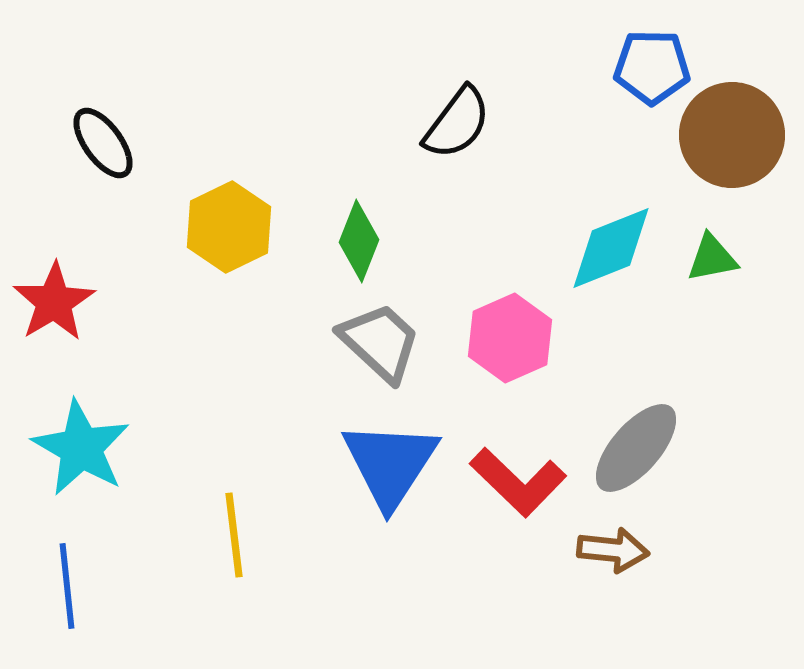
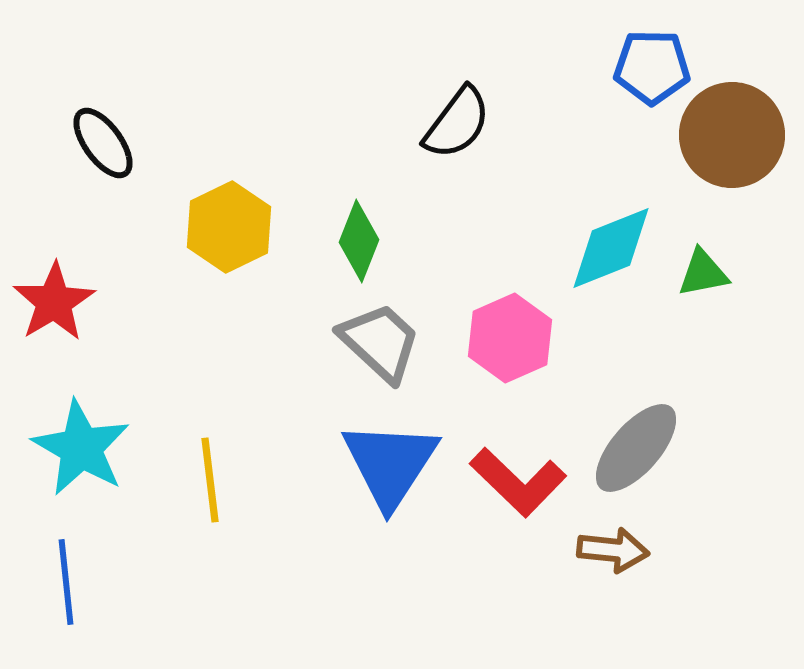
green triangle: moved 9 px left, 15 px down
yellow line: moved 24 px left, 55 px up
blue line: moved 1 px left, 4 px up
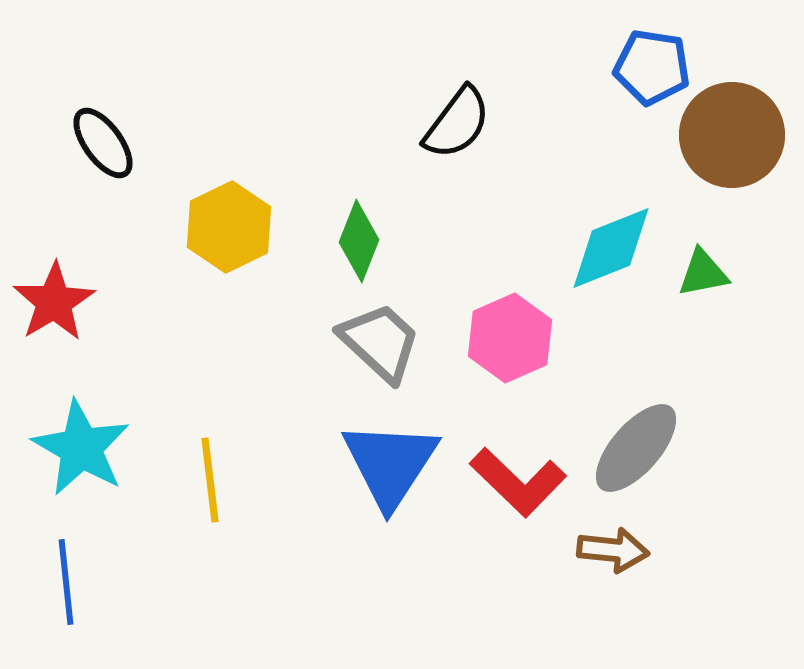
blue pentagon: rotated 8 degrees clockwise
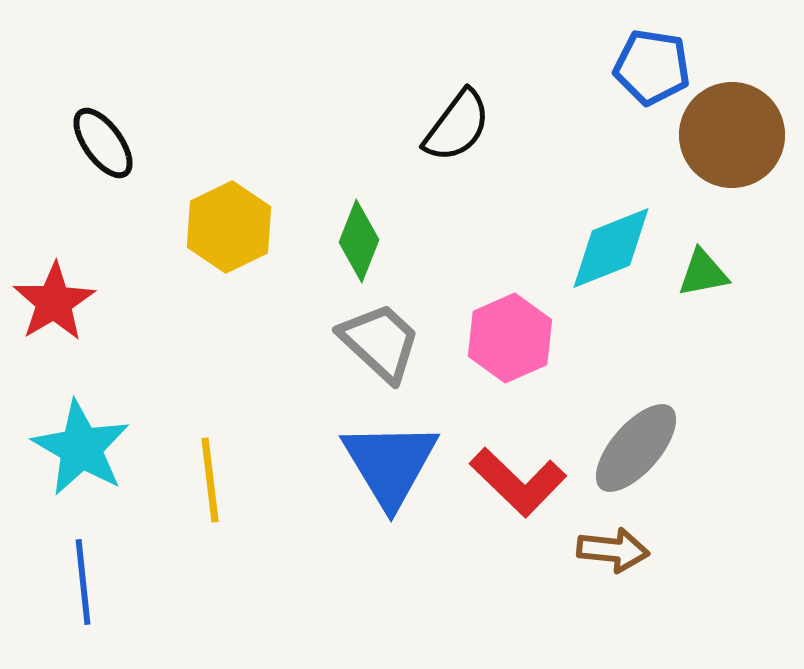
black semicircle: moved 3 px down
blue triangle: rotated 4 degrees counterclockwise
blue line: moved 17 px right
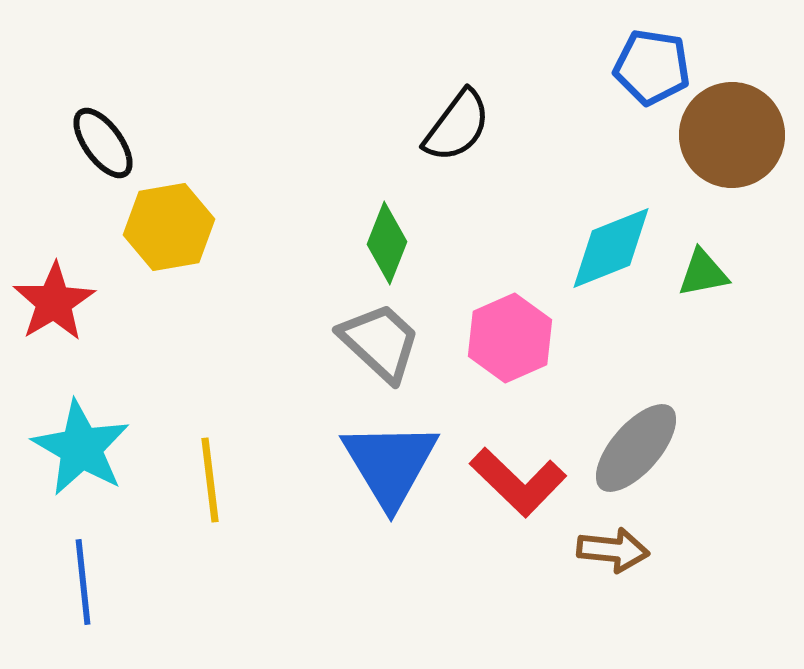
yellow hexagon: moved 60 px left; rotated 16 degrees clockwise
green diamond: moved 28 px right, 2 px down
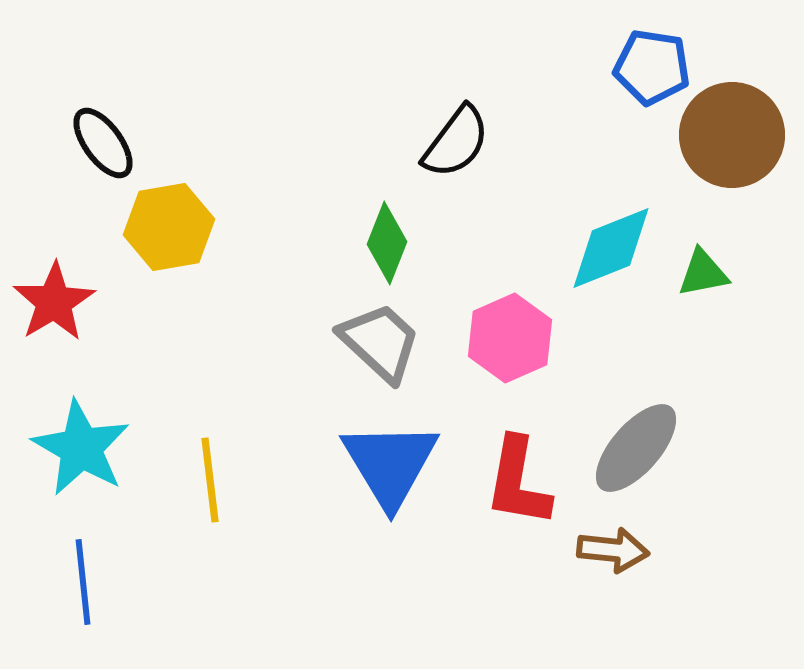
black semicircle: moved 1 px left, 16 px down
red L-shape: rotated 56 degrees clockwise
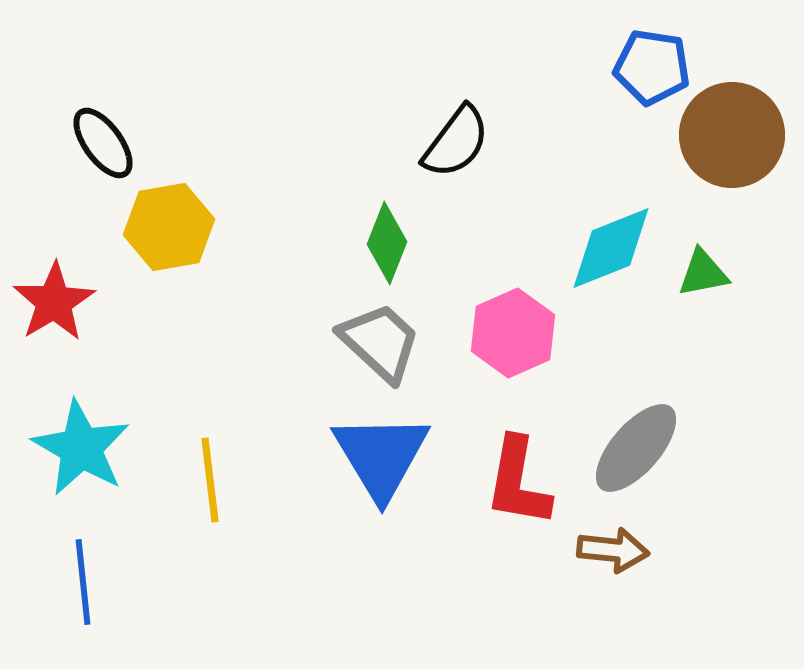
pink hexagon: moved 3 px right, 5 px up
blue triangle: moved 9 px left, 8 px up
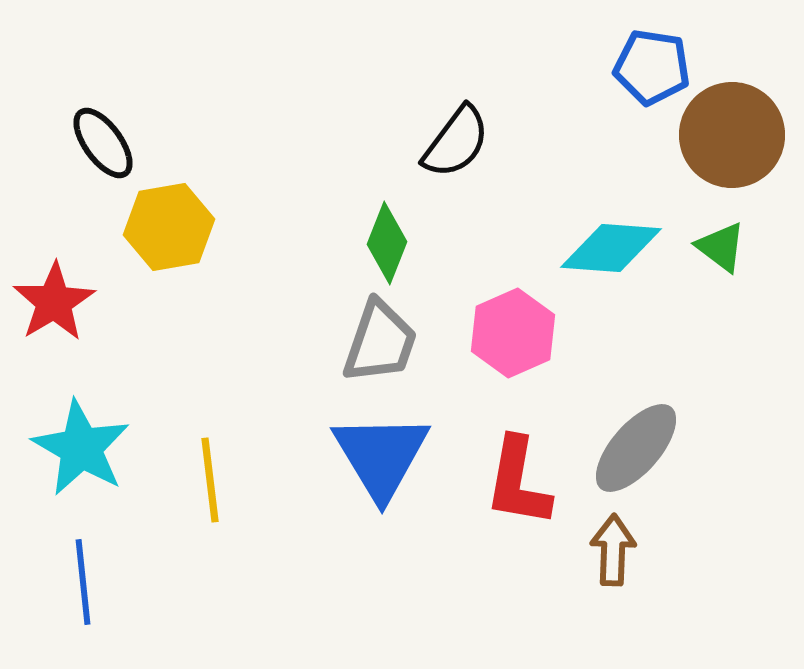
cyan diamond: rotated 26 degrees clockwise
green triangle: moved 18 px right, 26 px up; rotated 48 degrees clockwise
gray trapezoid: rotated 66 degrees clockwise
brown arrow: rotated 94 degrees counterclockwise
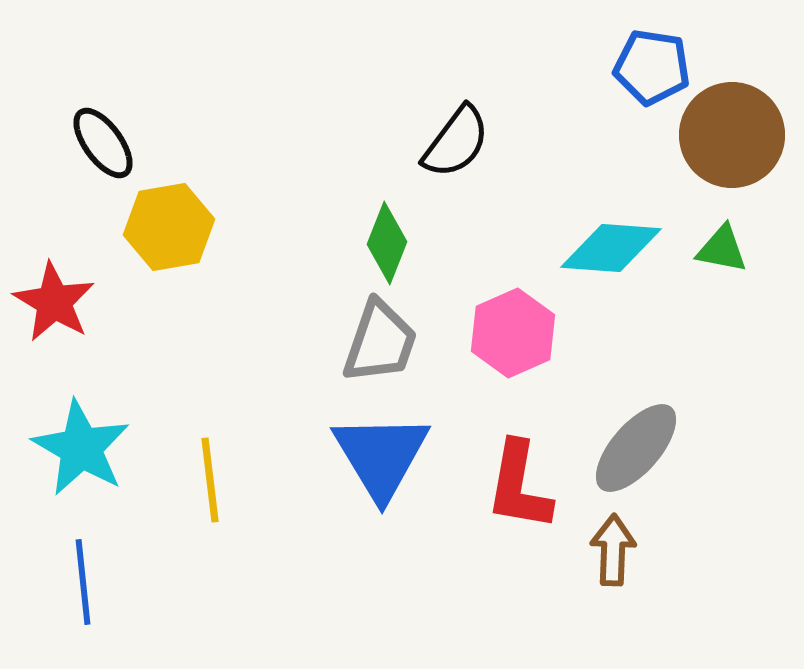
green triangle: moved 1 px right, 2 px down; rotated 26 degrees counterclockwise
red star: rotated 10 degrees counterclockwise
red L-shape: moved 1 px right, 4 px down
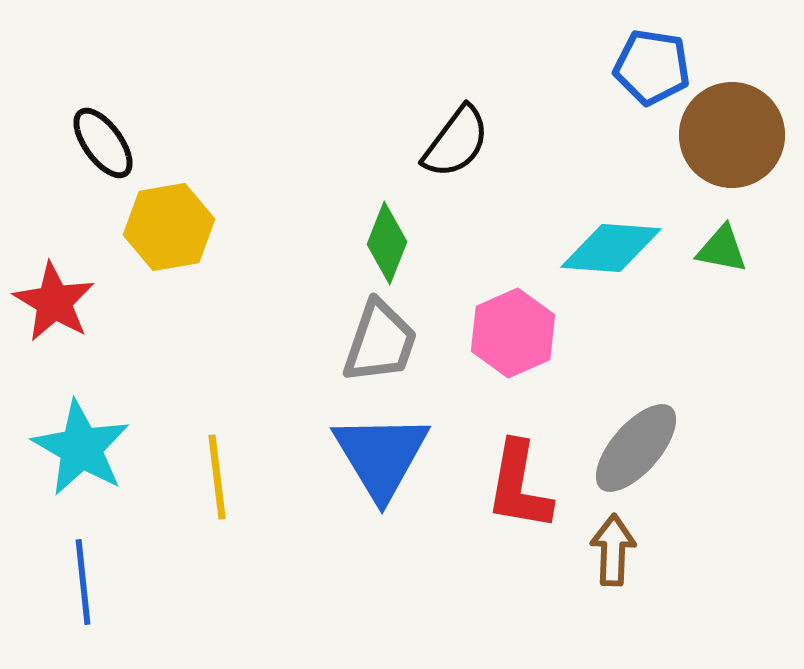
yellow line: moved 7 px right, 3 px up
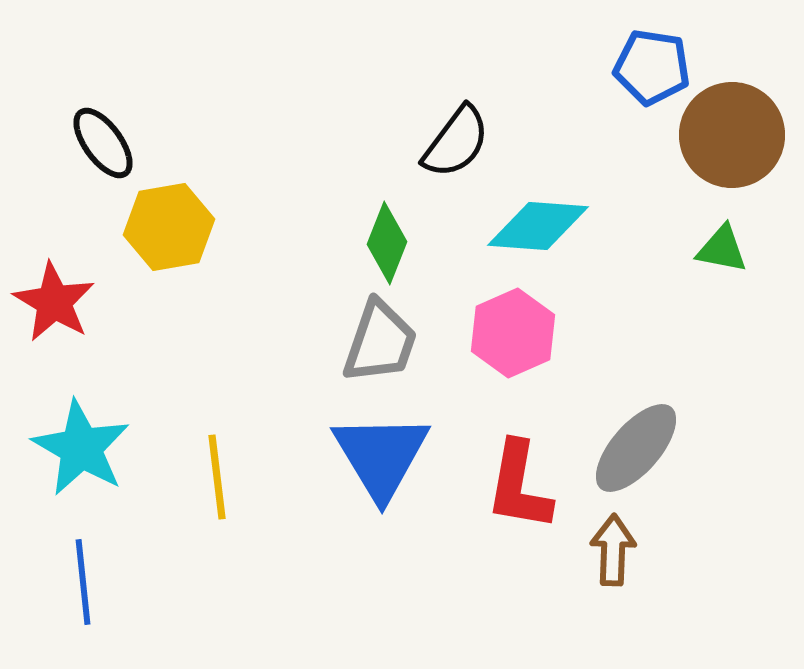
cyan diamond: moved 73 px left, 22 px up
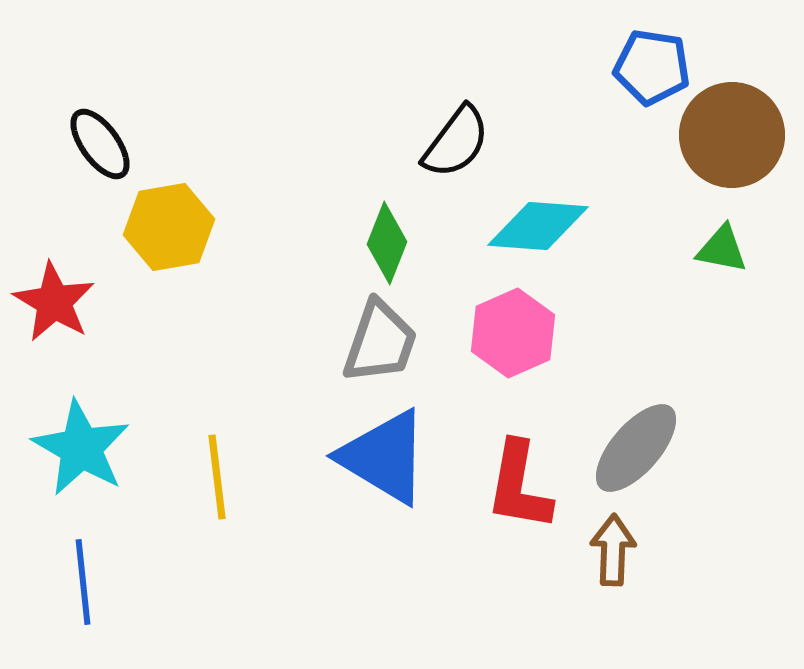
black ellipse: moved 3 px left, 1 px down
blue triangle: moved 3 px right, 1 px down; rotated 28 degrees counterclockwise
